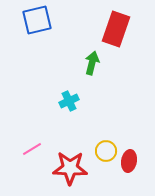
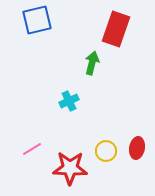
red ellipse: moved 8 px right, 13 px up
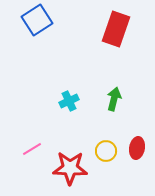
blue square: rotated 20 degrees counterclockwise
green arrow: moved 22 px right, 36 px down
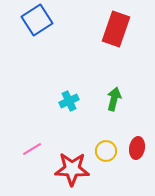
red star: moved 2 px right, 1 px down
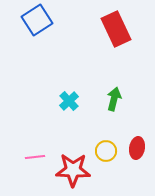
red rectangle: rotated 44 degrees counterclockwise
cyan cross: rotated 18 degrees counterclockwise
pink line: moved 3 px right, 8 px down; rotated 24 degrees clockwise
red star: moved 1 px right, 1 px down
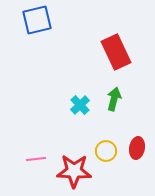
blue square: rotated 20 degrees clockwise
red rectangle: moved 23 px down
cyan cross: moved 11 px right, 4 px down
pink line: moved 1 px right, 2 px down
red star: moved 1 px right, 1 px down
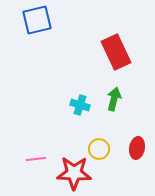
cyan cross: rotated 30 degrees counterclockwise
yellow circle: moved 7 px left, 2 px up
red star: moved 2 px down
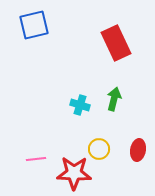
blue square: moved 3 px left, 5 px down
red rectangle: moved 9 px up
red ellipse: moved 1 px right, 2 px down
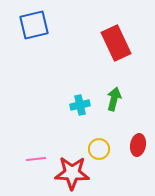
cyan cross: rotated 30 degrees counterclockwise
red ellipse: moved 5 px up
red star: moved 2 px left
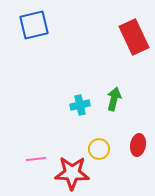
red rectangle: moved 18 px right, 6 px up
